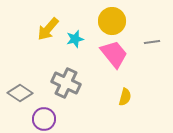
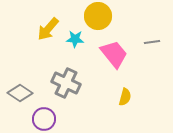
yellow circle: moved 14 px left, 5 px up
cyan star: rotated 18 degrees clockwise
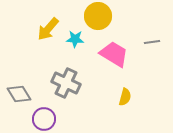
pink trapezoid: rotated 20 degrees counterclockwise
gray diamond: moved 1 px left, 1 px down; rotated 25 degrees clockwise
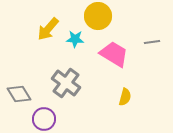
gray cross: rotated 12 degrees clockwise
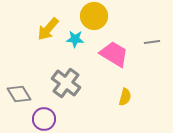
yellow circle: moved 4 px left
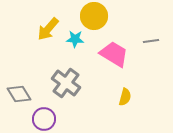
gray line: moved 1 px left, 1 px up
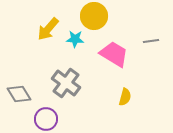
purple circle: moved 2 px right
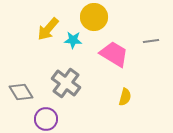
yellow circle: moved 1 px down
cyan star: moved 2 px left, 1 px down
gray diamond: moved 2 px right, 2 px up
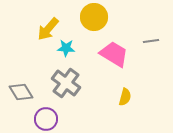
cyan star: moved 7 px left, 8 px down
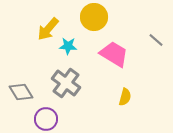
gray line: moved 5 px right, 1 px up; rotated 49 degrees clockwise
cyan star: moved 2 px right, 2 px up
